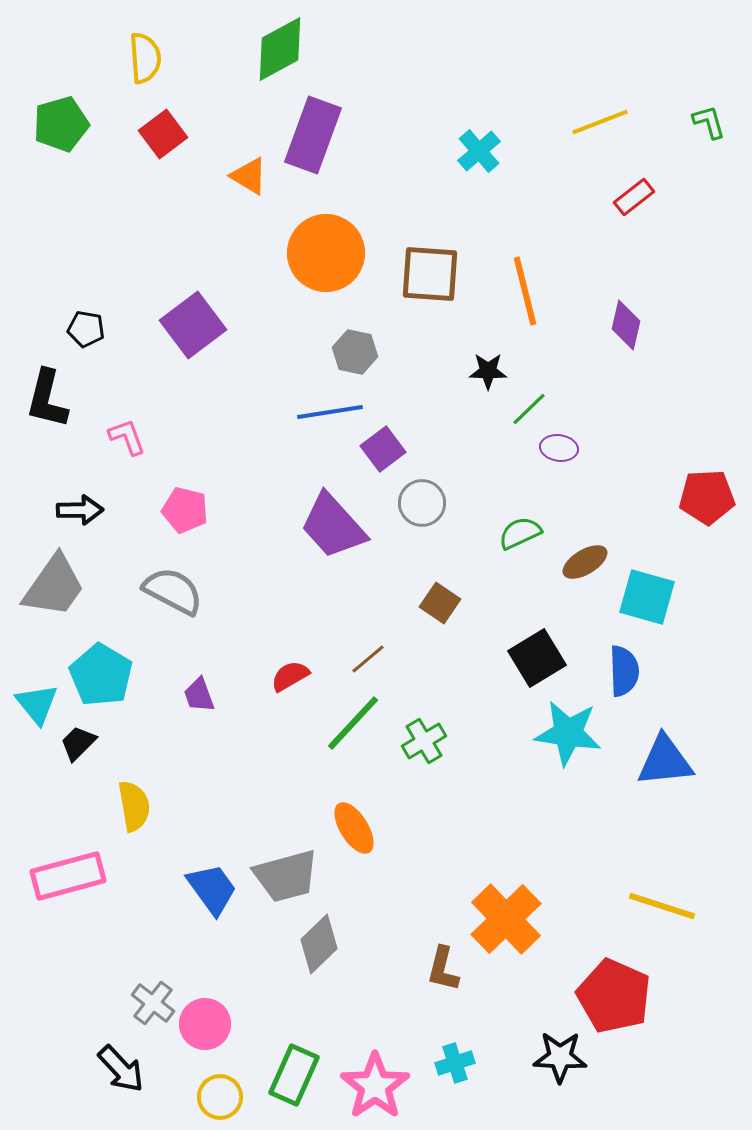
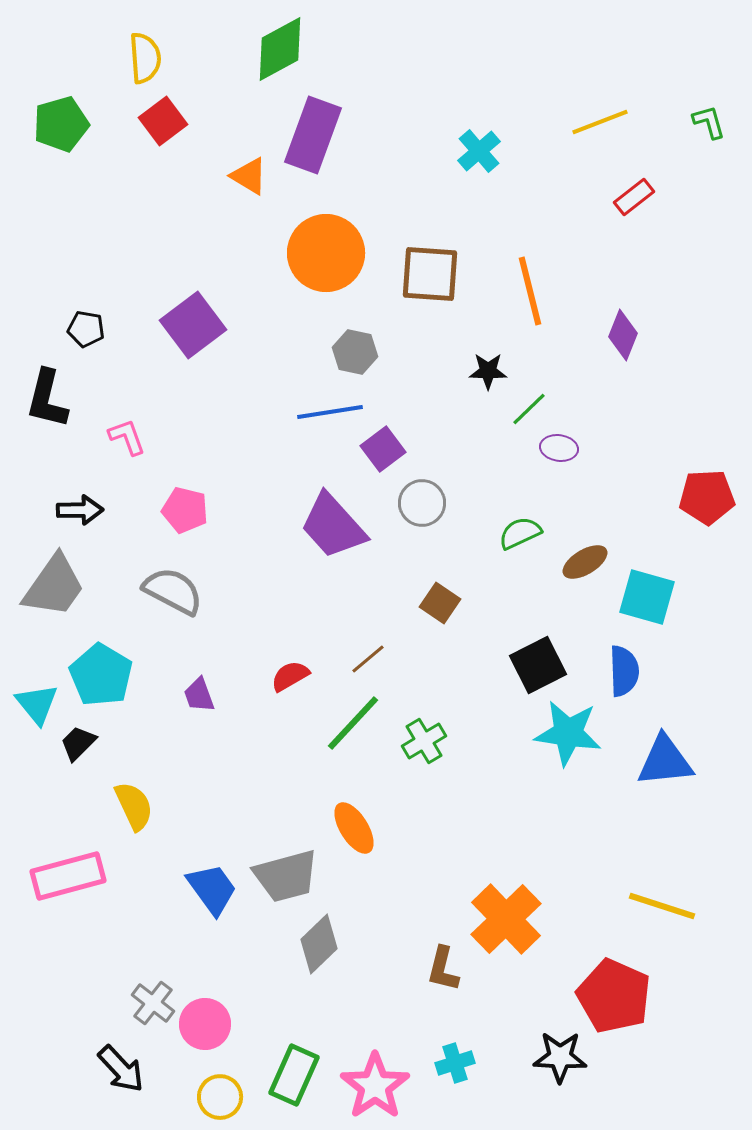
red square at (163, 134): moved 13 px up
orange line at (525, 291): moved 5 px right
purple diamond at (626, 325): moved 3 px left, 10 px down; rotated 9 degrees clockwise
black square at (537, 658): moved 1 px right, 7 px down; rotated 4 degrees clockwise
yellow semicircle at (134, 806): rotated 15 degrees counterclockwise
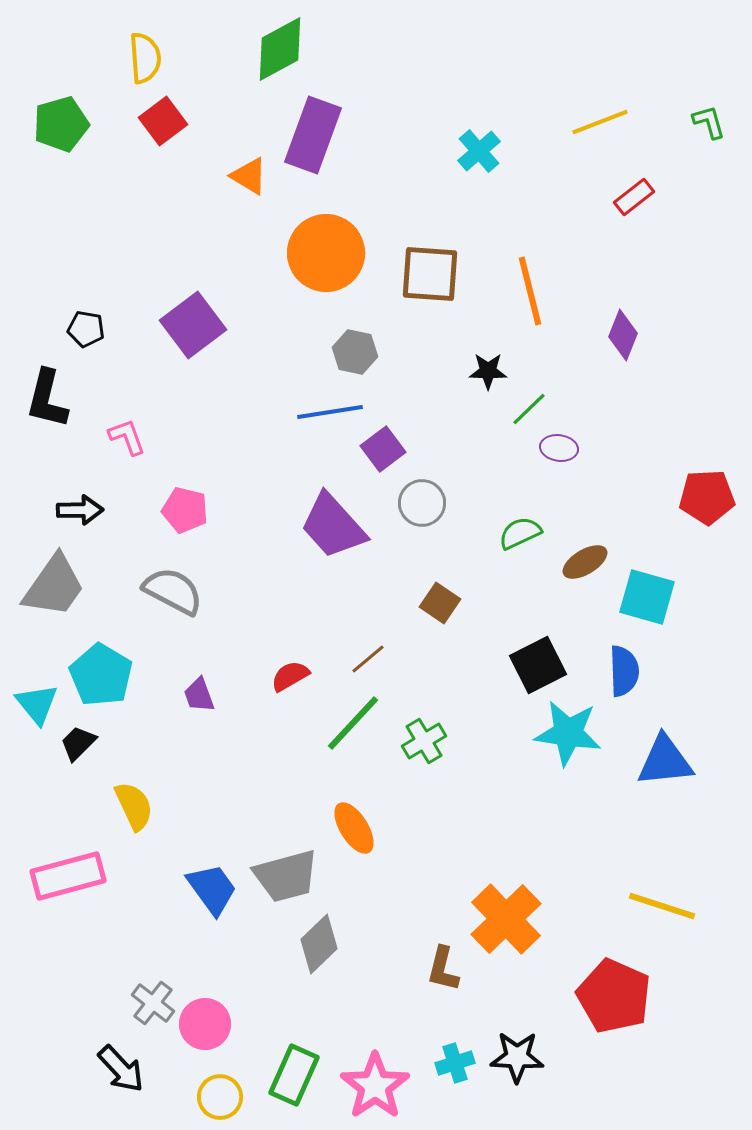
black star at (560, 1057): moved 43 px left
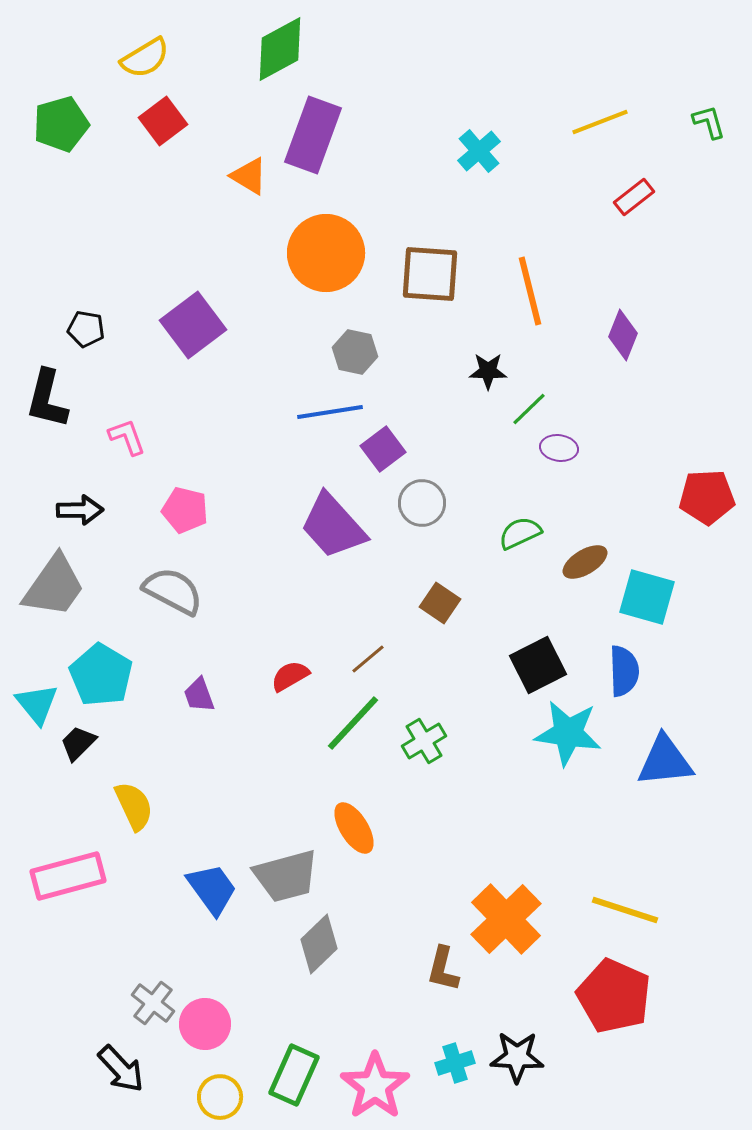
yellow semicircle at (145, 58): rotated 63 degrees clockwise
yellow line at (662, 906): moved 37 px left, 4 px down
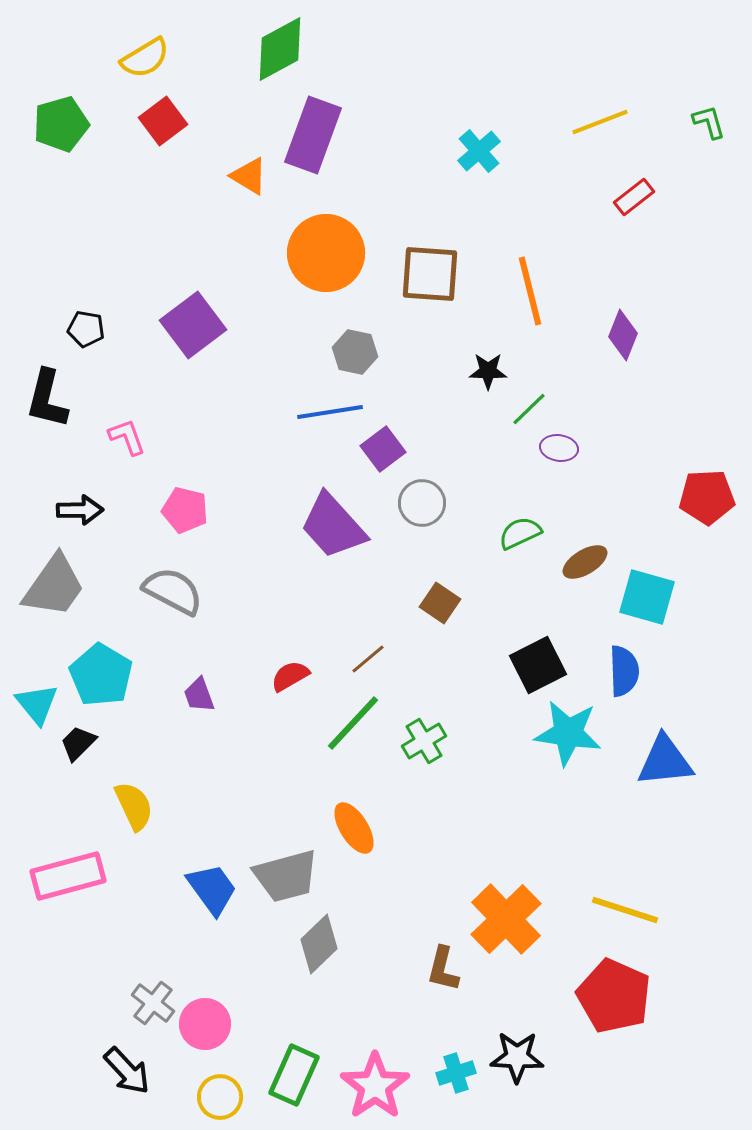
cyan cross at (455, 1063): moved 1 px right, 10 px down
black arrow at (121, 1069): moved 6 px right, 2 px down
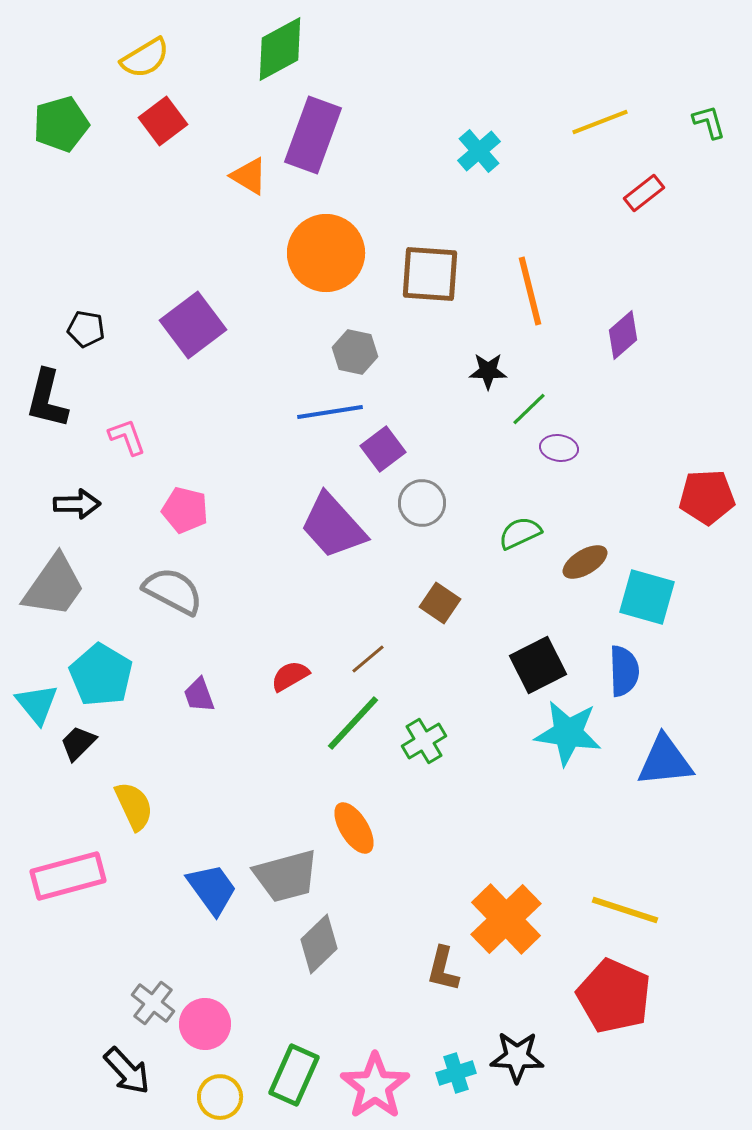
red rectangle at (634, 197): moved 10 px right, 4 px up
purple diamond at (623, 335): rotated 27 degrees clockwise
black arrow at (80, 510): moved 3 px left, 6 px up
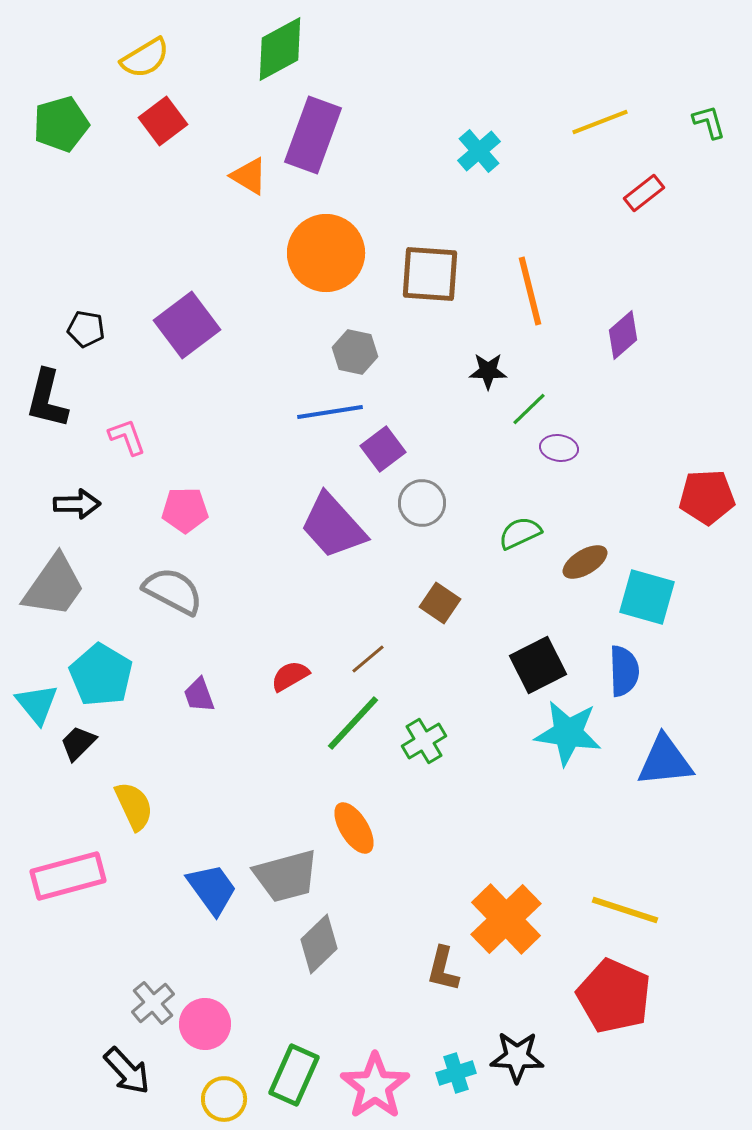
purple square at (193, 325): moved 6 px left
pink pentagon at (185, 510): rotated 15 degrees counterclockwise
gray cross at (153, 1003): rotated 12 degrees clockwise
yellow circle at (220, 1097): moved 4 px right, 2 px down
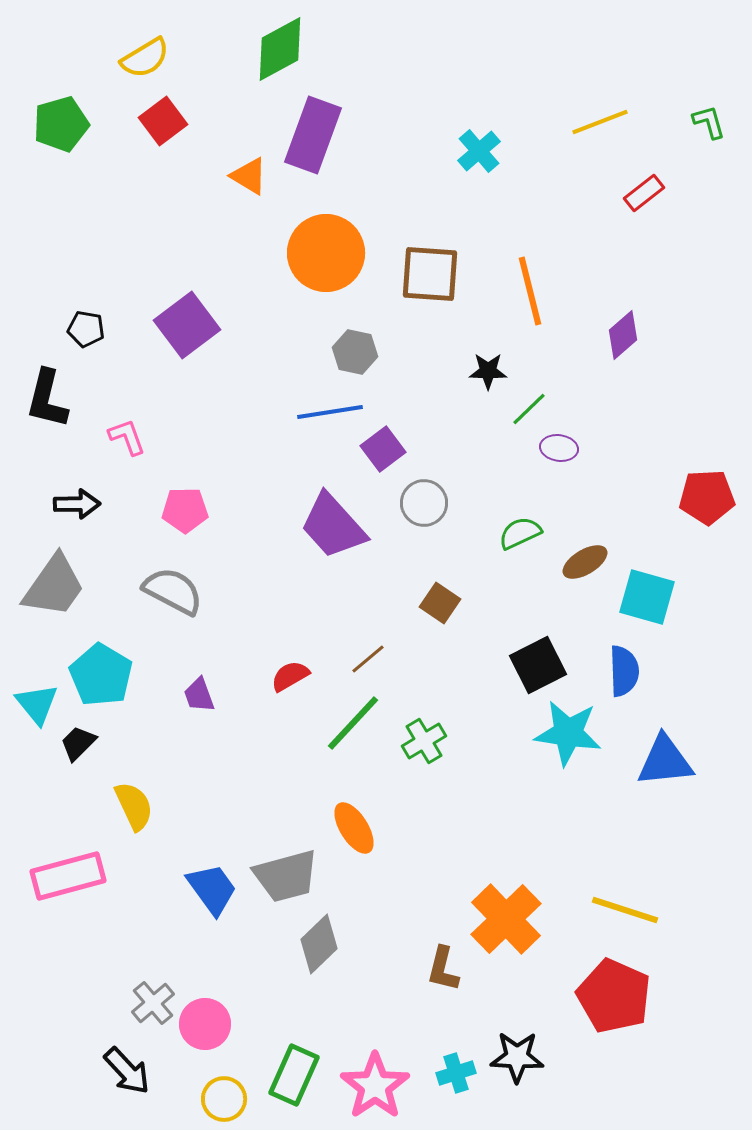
gray circle at (422, 503): moved 2 px right
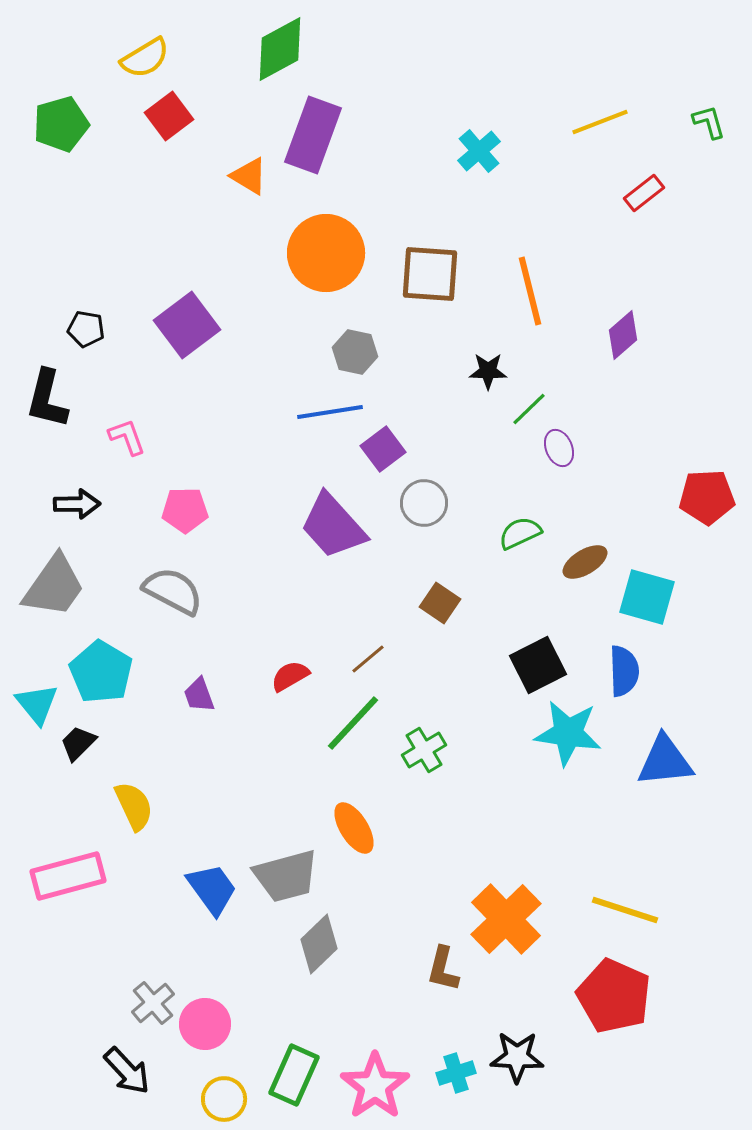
red square at (163, 121): moved 6 px right, 5 px up
purple ellipse at (559, 448): rotated 60 degrees clockwise
cyan pentagon at (101, 675): moved 3 px up
green cross at (424, 741): moved 9 px down
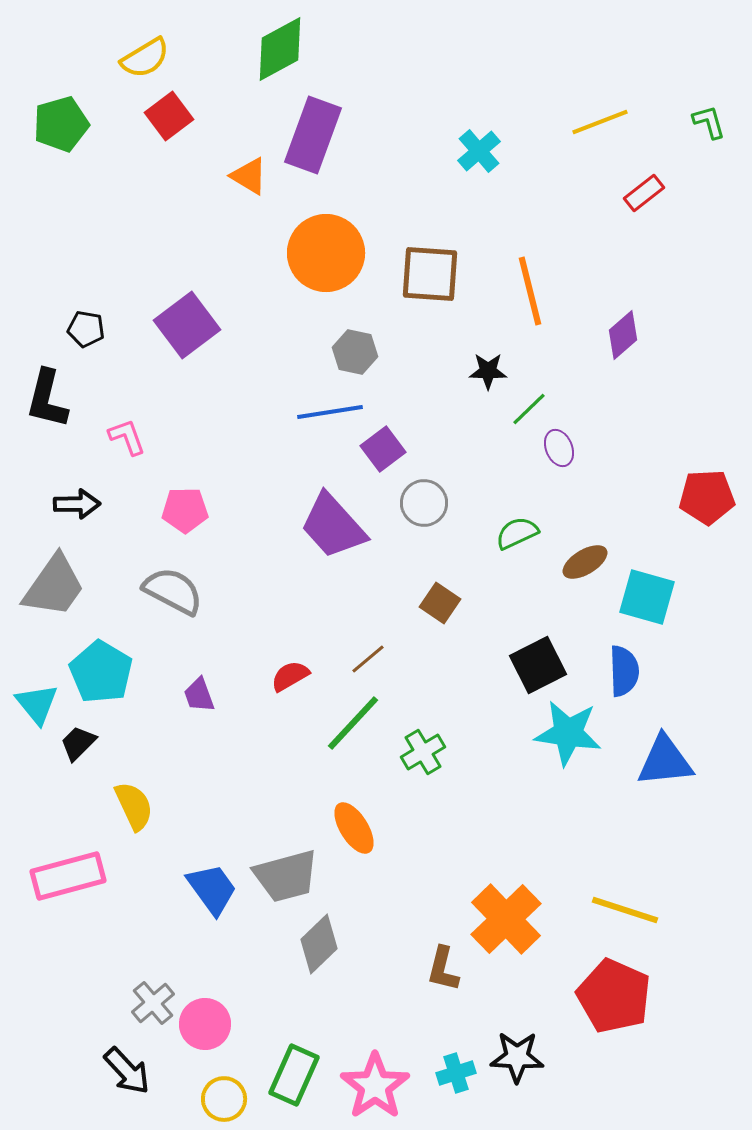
green semicircle at (520, 533): moved 3 px left
green cross at (424, 750): moved 1 px left, 2 px down
